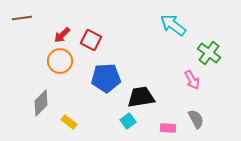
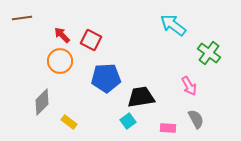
red arrow: rotated 90 degrees clockwise
pink arrow: moved 3 px left, 6 px down
gray diamond: moved 1 px right, 1 px up
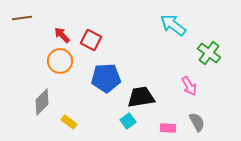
gray semicircle: moved 1 px right, 3 px down
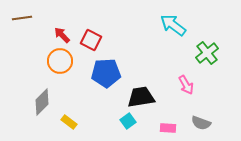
green cross: moved 2 px left; rotated 15 degrees clockwise
blue pentagon: moved 5 px up
pink arrow: moved 3 px left, 1 px up
gray semicircle: moved 4 px right, 1 px down; rotated 138 degrees clockwise
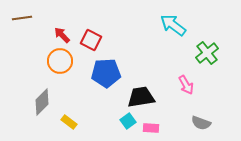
pink rectangle: moved 17 px left
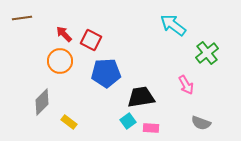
red arrow: moved 2 px right, 1 px up
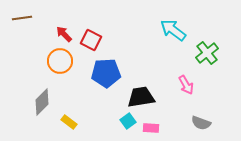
cyan arrow: moved 5 px down
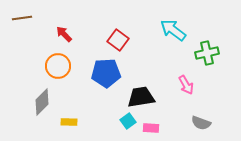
red square: moved 27 px right; rotated 10 degrees clockwise
green cross: rotated 25 degrees clockwise
orange circle: moved 2 px left, 5 px down
yellow rectangle: rotated 35 degrees counterclockwise
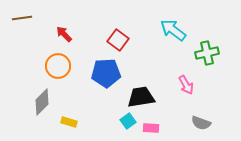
yellow rectangle: rotated 14 degrees clockwise
